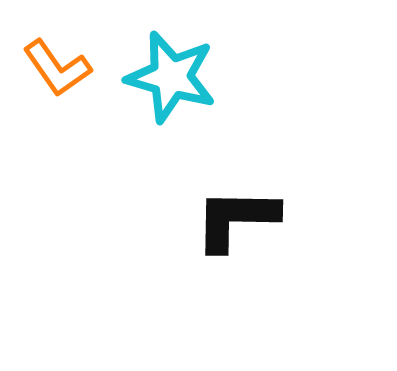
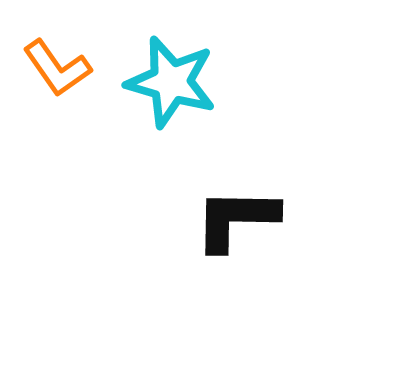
cyan star: moved 5 px down
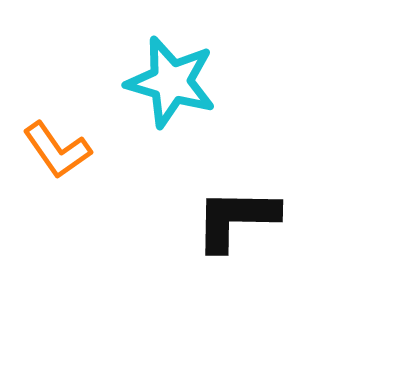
orange L-shape: moved 82 px down
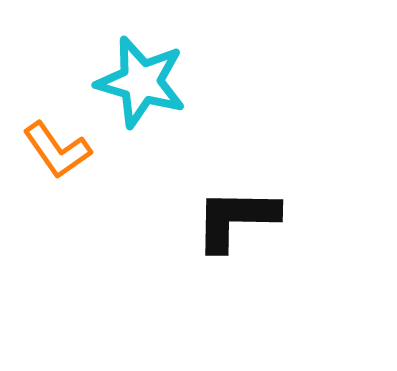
cyan star: moved 30 px left
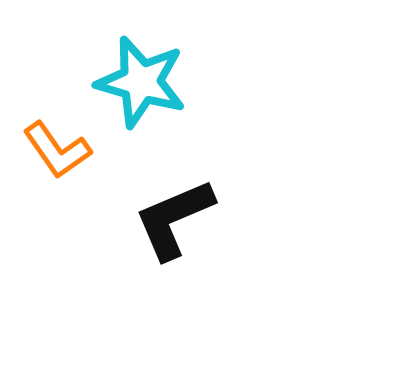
black L-shape: moved 62 px left; rotated 24 degrees counterclockwise
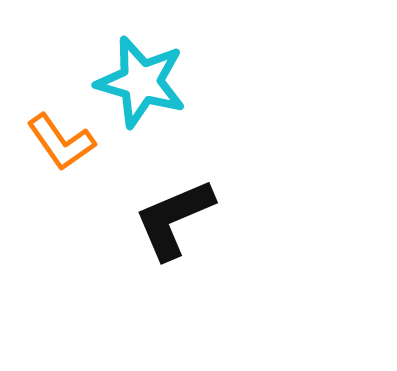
orange L-shape: moved 4 px right, 8 px up
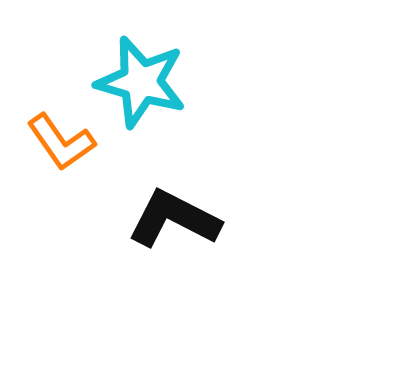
black L-shape: rotated 50 degrees clockwise
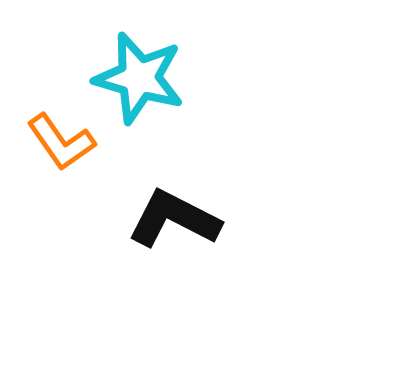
cyan star: moved 2 px left, 4 px up
